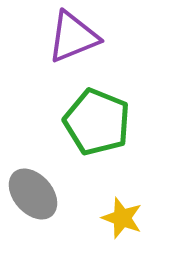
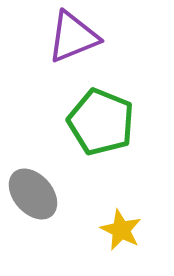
green pentagon: moved 4 px right
yellow star: moved 1 px left, 12 px down; rotated 6 degrees clockwise
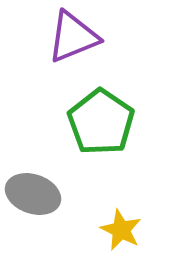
green pentagon: rotated 12 degrees clockwise
gray ellipse: rotated 30 degrees counterclockwise
